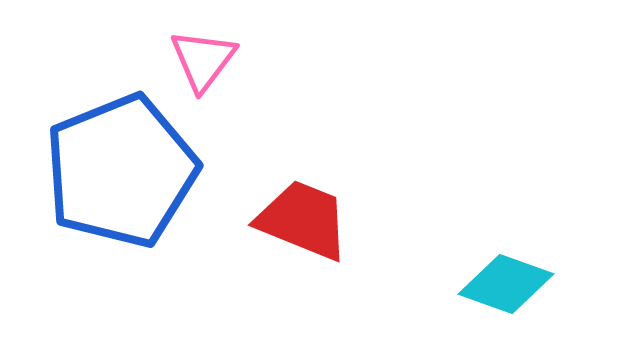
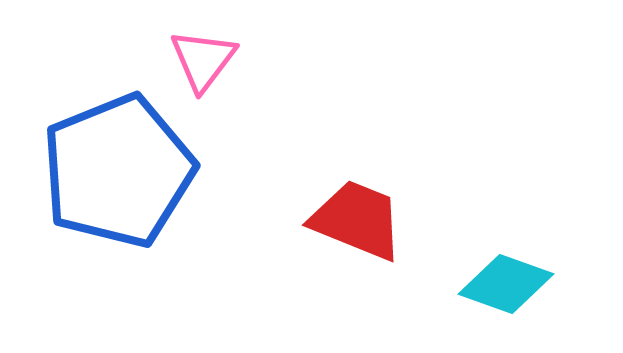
blue pentagon: moved 3 px left
red trapezoid: moved 54 px right
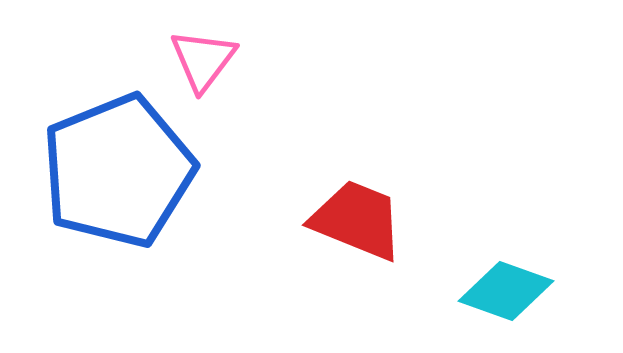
cyan diamond: moved 7 px down
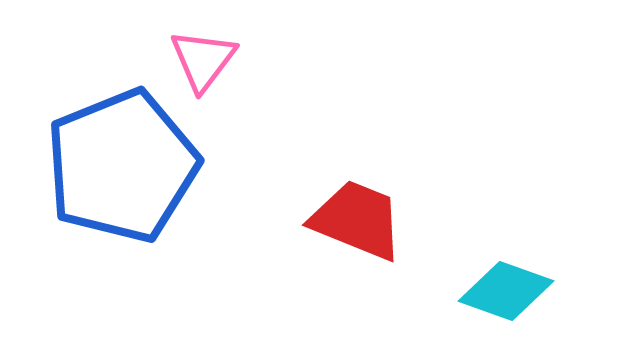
blue pentagon: moved 4 px right, 5 px up
